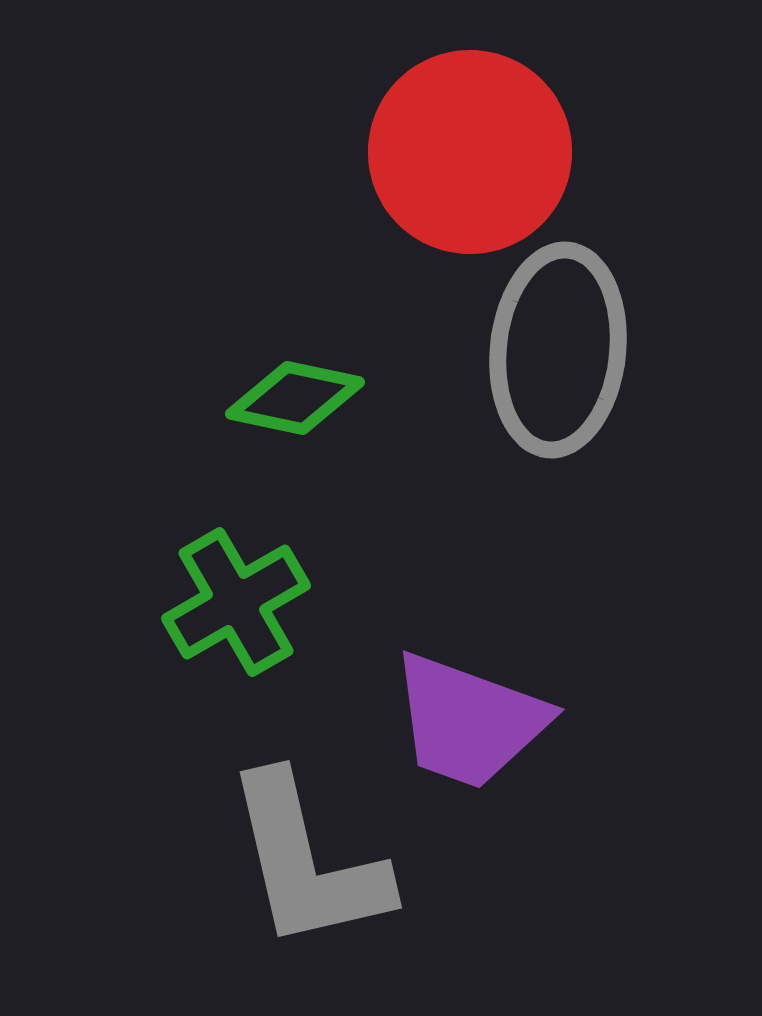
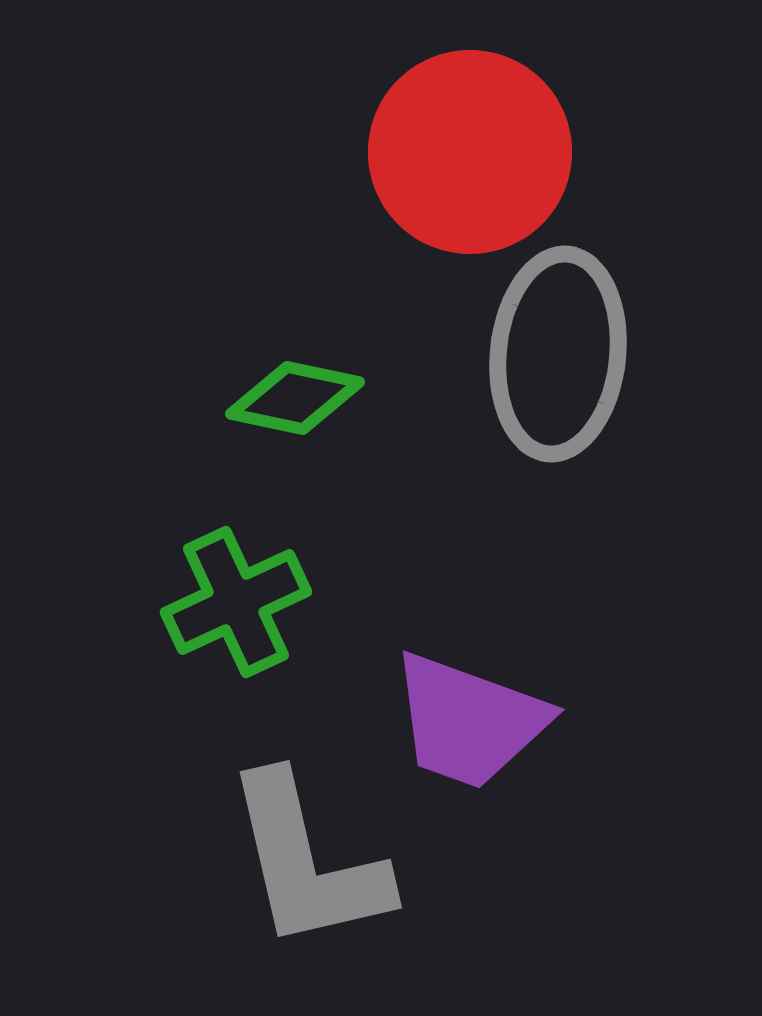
gray ellipse: moved 4 px down
green cross: rotated 5 degrees clockwise
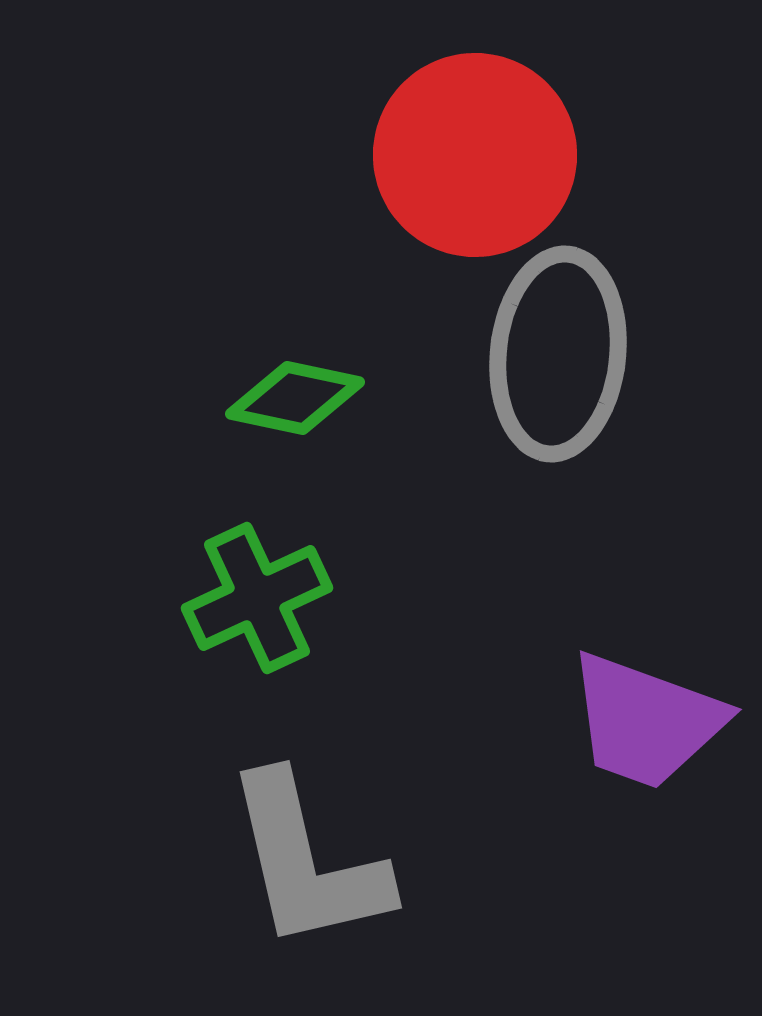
red circle: moved 5 px right, 3 px down
green cross: moved 21 px right, 4 px up
purple trapezoid: moved 177 px right
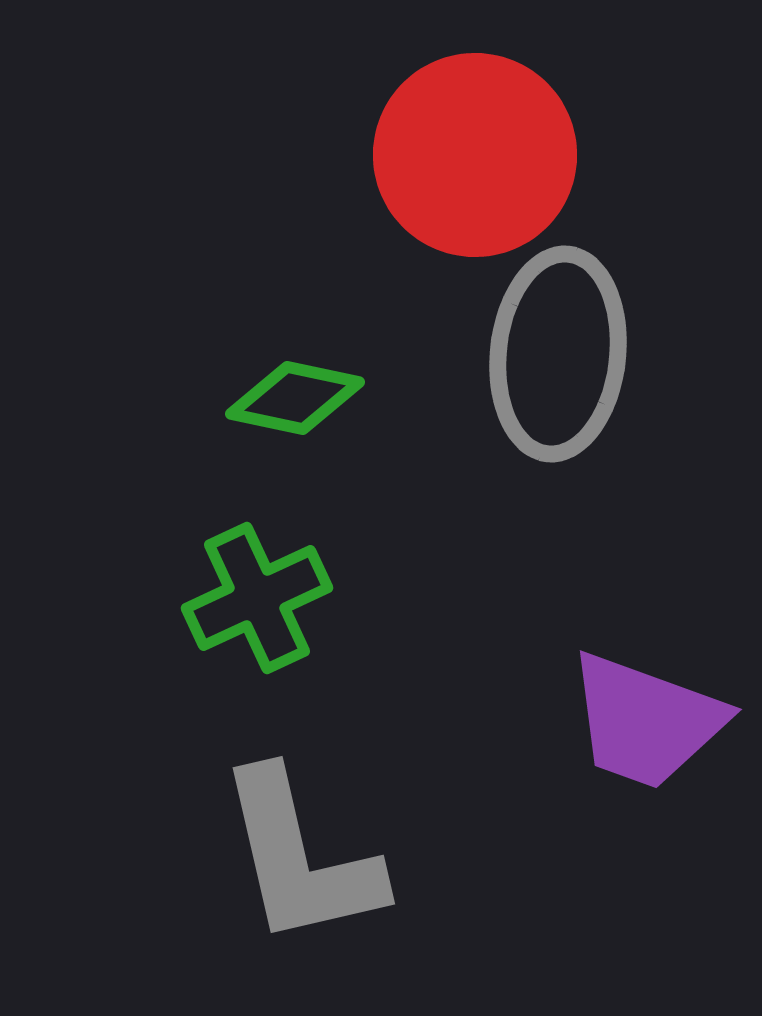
gray L-shape: moved 7 px left, 4 px up
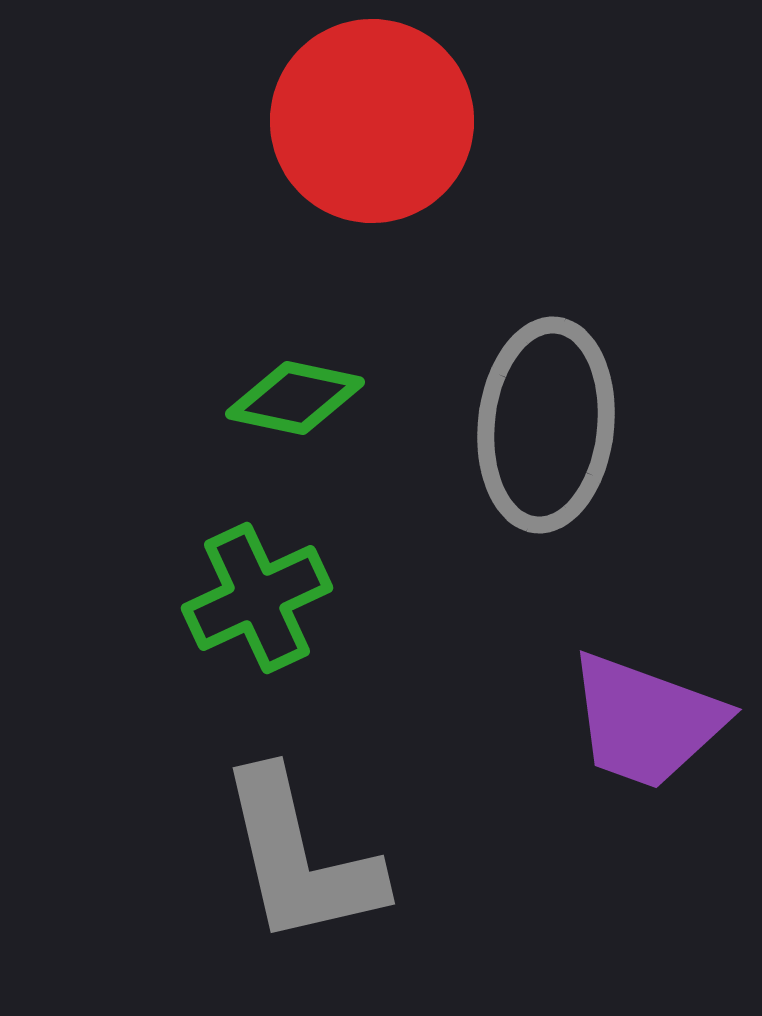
red circle: moved 103 px left, 34 px up
gray ellipse: moved 12 px left, 71 px down
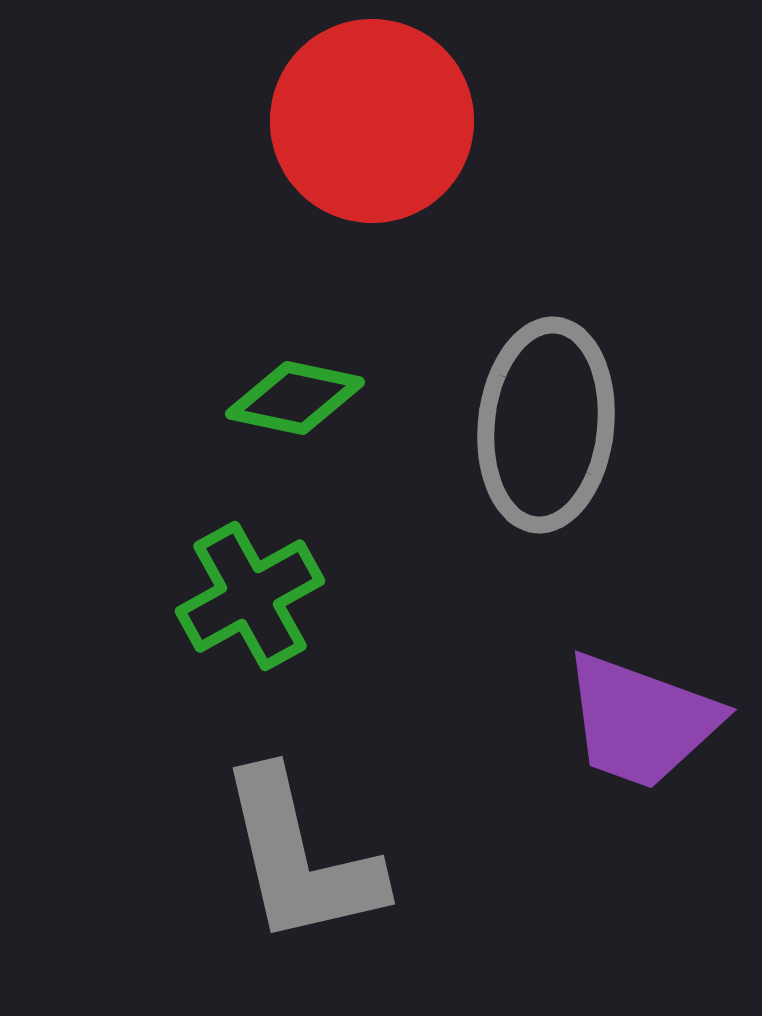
green cross: moved 7 px left, 2 px up; rotated 4 degrees counterclockwise
purple trapezoid: moved 5 px left
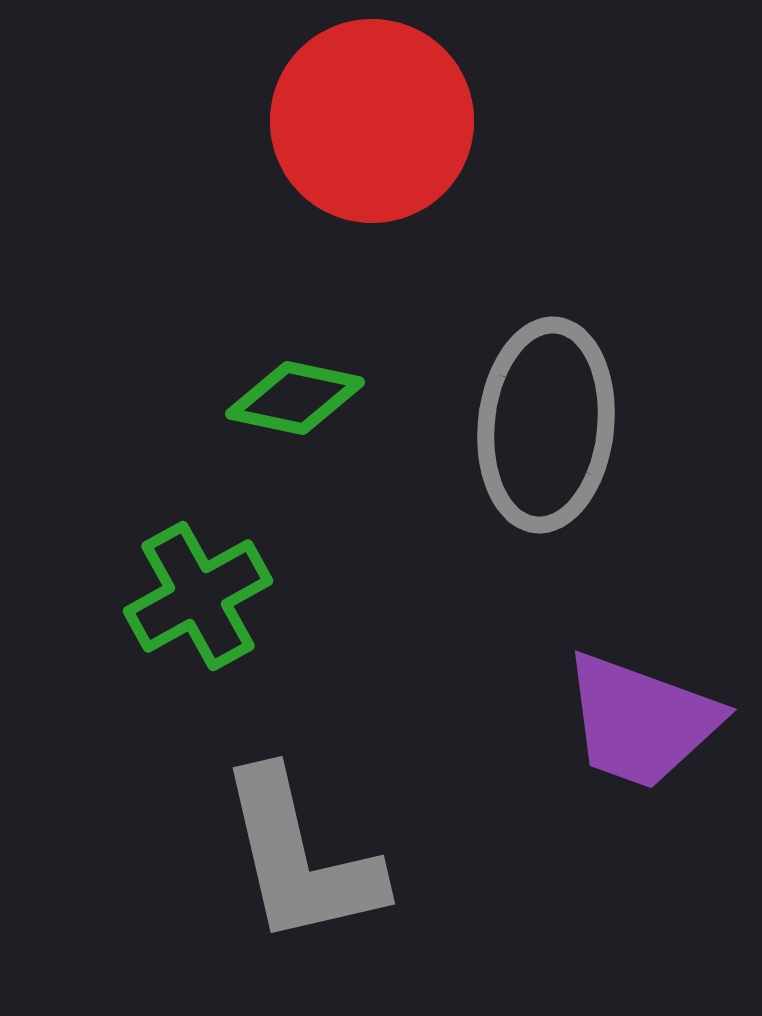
green cross: moved 52 px left
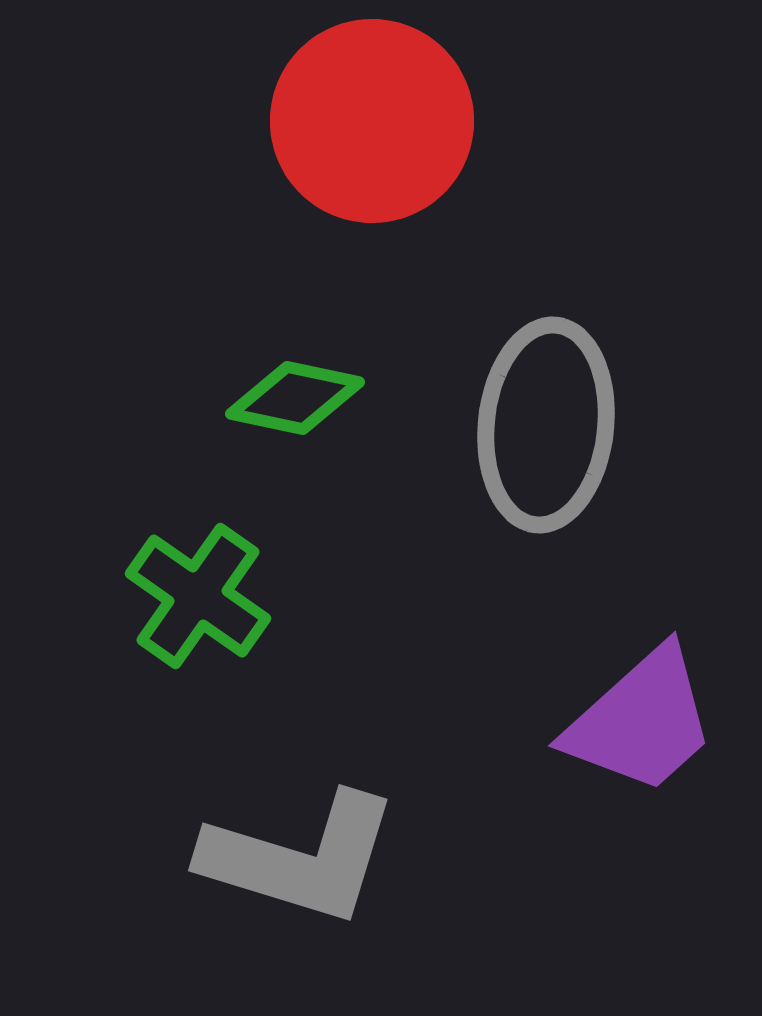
green cross: rotated 26 degrees counterclockwise
purple trapezoid: rotated 62 degrees counterclockwise
gray L-shape: rotated 60 degrees counterclockwise
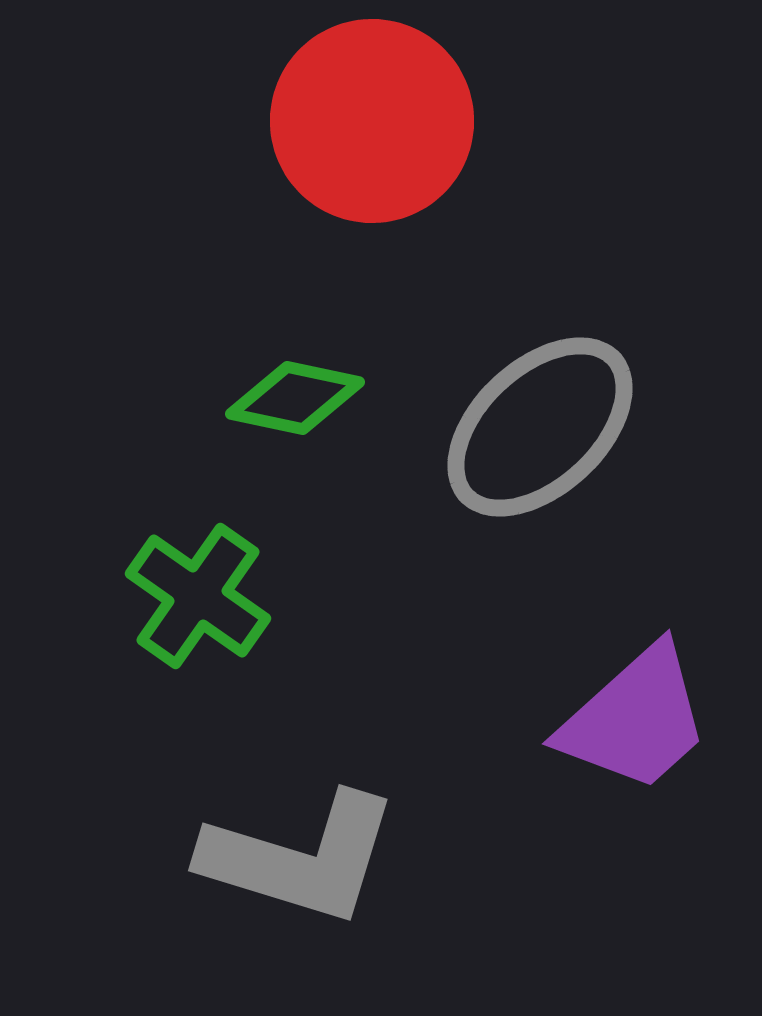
gray ellipse: moved 6 px left, 2 px down; rotated 41 degrees clockwise
purple trapezoid: moved 6 px left, 2 px up
